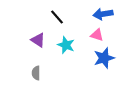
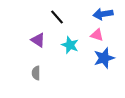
cyan star: moved 4 px right
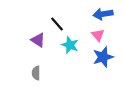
black line: moved 7 px down
pink triangle: moved 1 px right; rotated 32 degrees clockwise
blue star: moved 1 px left, 1 px up
